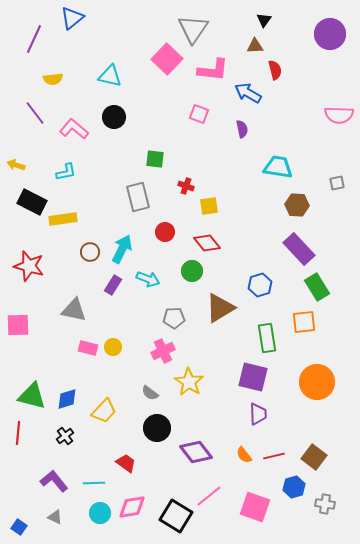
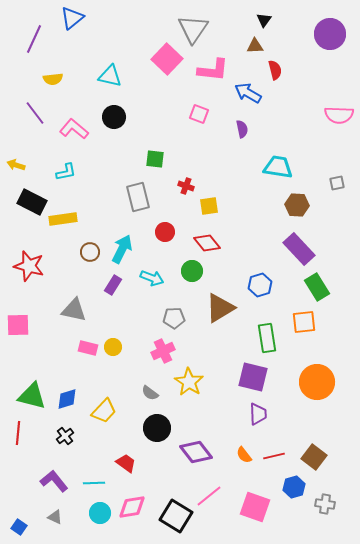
cyan arrow at (148, 279): moved 4 px right, 1 px up
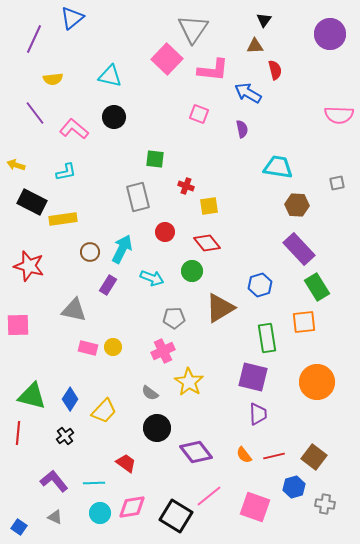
purple rectangle at (113, 285): moved 5 px left
blue diamond at (67, 399): moved 3 px right; rotated 40 degrees counterclockwise
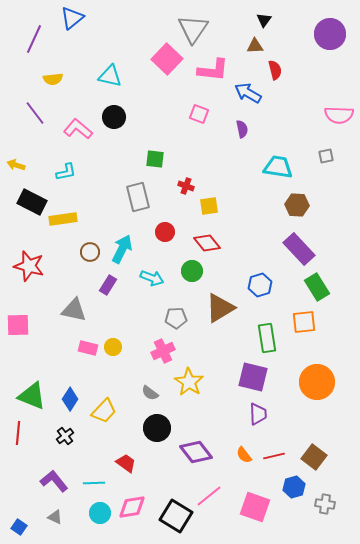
pink L-shape at (74, 129): moved 4 px right
gray square at (337, 183): moved 11 px left, 27 px up
gray pentagon at (174, 318): moved 2 px right
green triangle at (32, 396): rotated 8 degrees clockwise
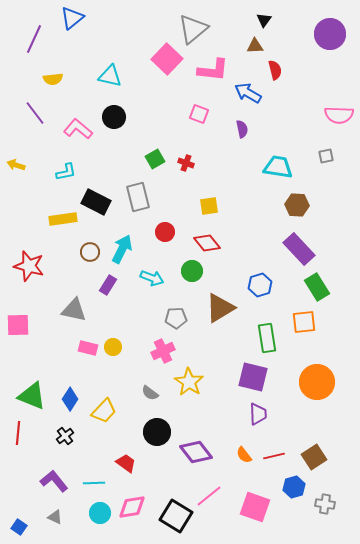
gray triangle at (193, 29): rotated 16 degrees clockwise
green square at (155, 159): rotated 36 degrees counterclockwise
red cross at (186, 186): moved 23 px up
black rectangle at (32, 202): moved 64 px right
black circle at (157, 428): moved 4 px down
brown square at (314, 457): rotated 20 degrees clockwise
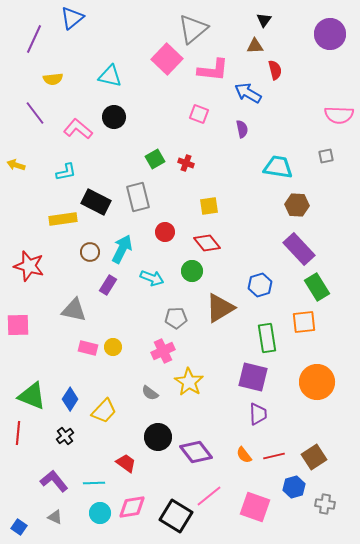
black circle at (157, 432): moved 1 px right, 5 px down
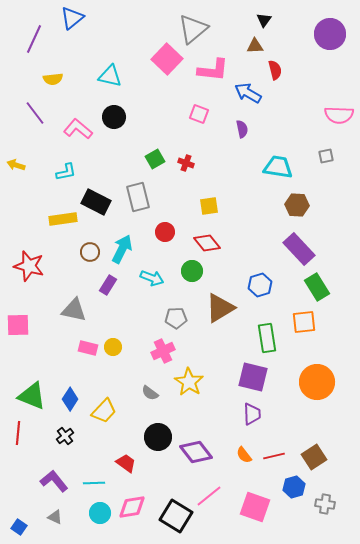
purple trapezoid at (258, 414): moved 6 px left
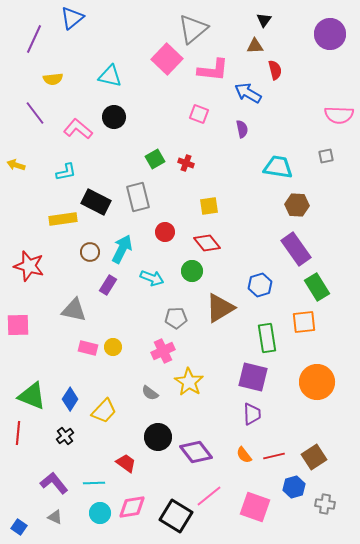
purple rectangle at (299, 249): moved 3 px left; rotated 8 degrees clockwise
purple L-shape at (54, 481): moved 2 px down
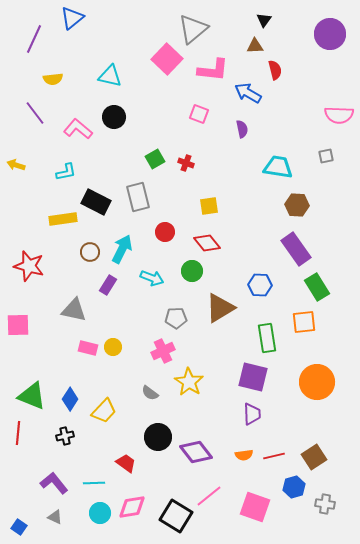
blue hexagon at (260, 285): rotated 20 degrees clockwise
black cross at (65, 436): rotated 24 degrees clockwise
orange semicircle at (244, 455): rotated 60 degrees counterclockwise
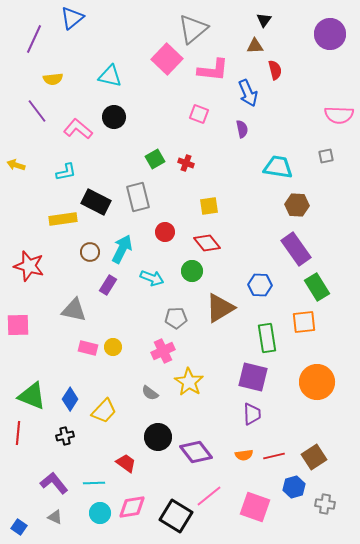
blue arrow at (248, 93): rotated 144 degrees counterclockwise
purple line at (35, 113): moved 2 px right, 2 px up
